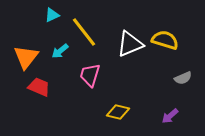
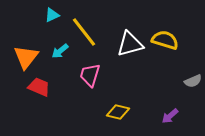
white triangle: rotated 8 degrees clockwise
gray semicircle: moved 10 px right, 3 px down
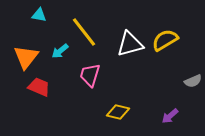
cyan triangle: moved 13 px left; rotated 35 degrees clockwise
yellow semicircle: rotated 48 degrees counterclockwise
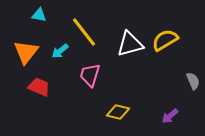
orange triangle: moved 5 px up
gray semicircle: rotated 90 degrees counterclockwise
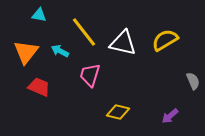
white triangle: moved 7 px left, 1 px up; rotated 28 degrees clockwise
cyan arrow: rotated 66 degrees clockwise
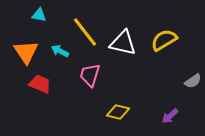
yellow line: moved 1 px right
yellow semicircle: moved 1 px left
orange triangle: rotated 12 degrees counterclockwise
gray semicircle: rotated 78 degrees clockwise
red trapezoid: moved 1 px right, 3 px up
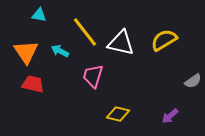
white triangle: moved 2 px left
pink trapezoid: moved 3 px right, 1 px down
red trapezoid: moved 7 px left; rotated 10 degrees counterclockwise
yellow diamond: moved 2 px down
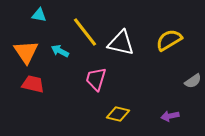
yellow semicircle: moved 5 px right
pink trapezoid: moved 3 px right, 3 px down
purple arrow: rotated 30 degrees clockwise
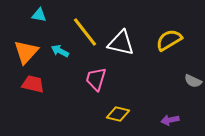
orange triangle: rotated 16 degrees clockwise
gray semicircle: rotated 60 degrees clockwise
purple arrow: moved 4 px down
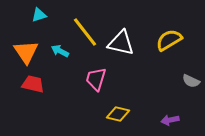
cyan triangle: rotated 28 degrees counterclockwise
orange triangle: rotated 16 degrees counterclockwise
gray semicircle: moved 2 px left
